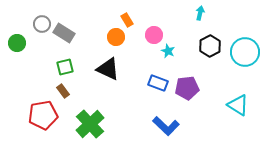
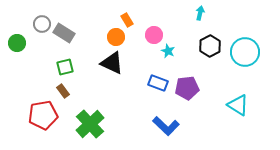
black triangle: moved 4 px right, 6 px up
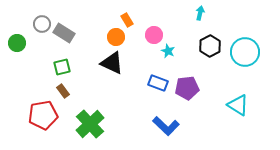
green square: moved 3 px left
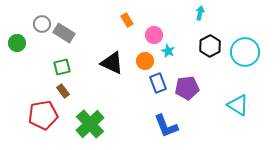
orange circle: moved 29 px right, 24 px down
blue rectangle: rotated 48 degrees clockwise
blue L-shape: rotated 24 degrees clockwise
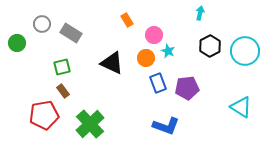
gray rectangle: moved 7 px right
cyan circle: moved 1 px up
orange circle: moved 1 px right, 3 px up
cyan triangle: moved 3 px right, 2 px down
red pentagon: moved 1 px right
blue L-shape: rotated 48 degrees counterclockwise
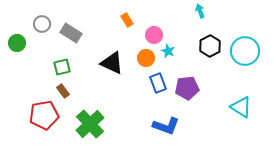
cyan arrow: moved 2 px up; rotated 32 degrees counterclockwise
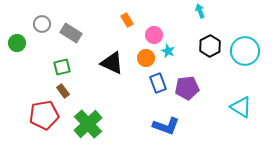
green cross: moved 2 px left
